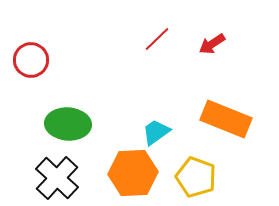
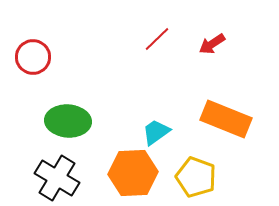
red circle: moved 2 px right, 3 px up
green ellipse: moved 3 px up
black cross: rotated 12 degrees counterclockwise
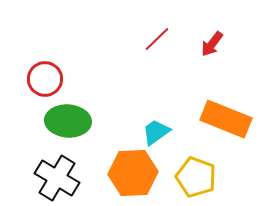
red arrow: rotated 20 degrees counterclockwise
red circle: moved 12 px right, 22 px down
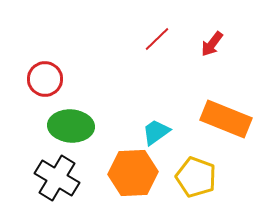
green ellipse: moved 3 px right, 5 px down
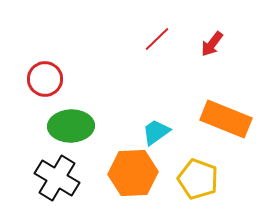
green ellipse: rotated 6 degrees counterclockwise
yellow pentagon: moved 2 px right, 2 px down
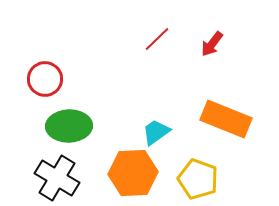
green ellipse: moved 2 px left
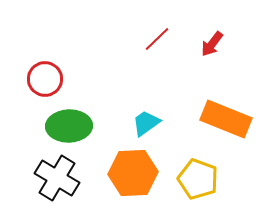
cyan trapezoid: moved 10 px left, 9 px up
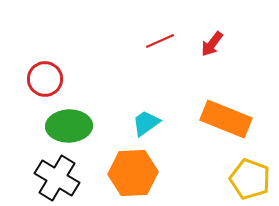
red line: moved 3 px right, 2 px down; rotated 20 degrees clockwise
yellow pentagon: moved 52 px right
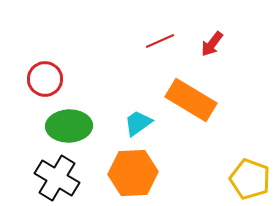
orange rectangle: moved 35 px left, 19 px up; rotated 9 degrees clockwise
cyan trapezoid: moved 8 px left
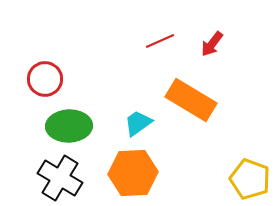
black cross: moved 3 px right
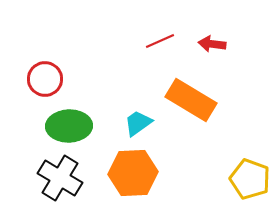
red arrow: rotated 60 degrees clockwise
